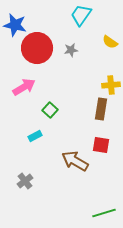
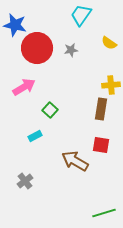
yellow semicircle: moved 1 px left, 1 px down
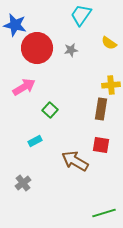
cyan rectangle: moved 5 px down
gray cross: moved 2 px left, 2 px down
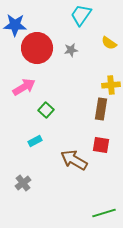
blue star: rotated 10 degrees counterclockwise
green square: moved 4 px left
brown arrow: moved 1 px left, 1 px up
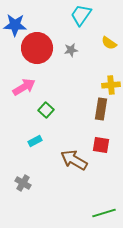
gray cross: rotated 21 degrees counterclockwise
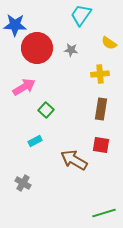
gray star: rotated 16 degrees clockwise
yellow cross: moved 11 px left, 11 px up
